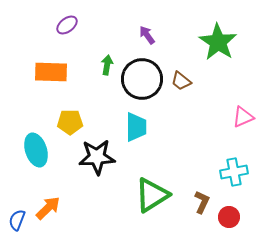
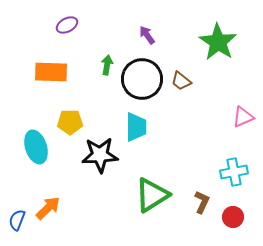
purple ellipse: rotated 10 degrees clockwise
cyan ellipse: moved 3 px up
black star: moved 3 px right, 2 px up
red circle: moved 4 px right
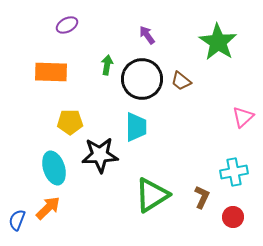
pink triangle: rotated 20 degrees counterclockwise
cyan ellipse: moved 18 px right, 21 px down
brown L-shape: moved 5 px up
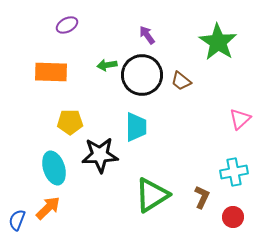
green arrow: rotated 108 degrees counterclockwise
black circle: moved 4 px up
pink triangle: moved 3 px left, 2 px down
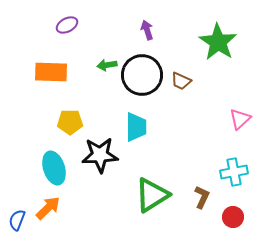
purple arrow: moved 5 px up; rotated 18 degrees clockwise
brown trapezoid: rotated 15 degrees counterclockwise
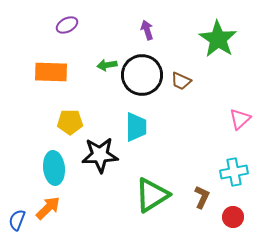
green star: moved 3 px up
cyan ellipse: rotated 12 degrees clockwise
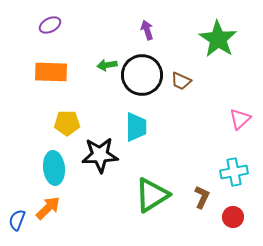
purple ellipse: moved 17 px left
yellow pentagon: moved 3 px left, 1 px down
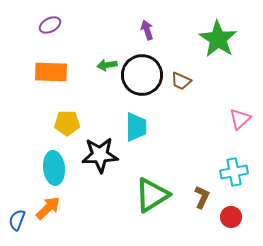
red circle: moved 2 px left
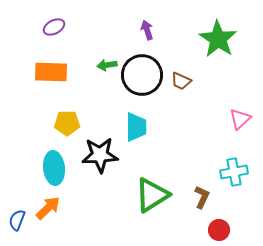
purple ellipse: moved 4 px right, 2 px down
red circle: moved 12 px left, 13 px down
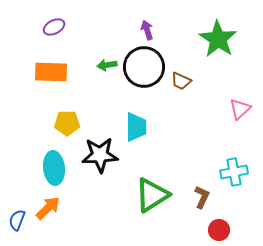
black circle: moved 2 px right, 8 px up
pink triangle: moved 10 px up
